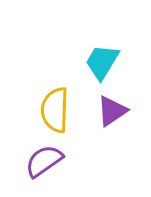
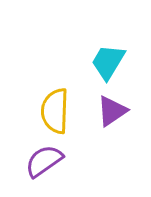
cyan trapezoid: moved 6 px right
yellow semicircle: moved 1 px down
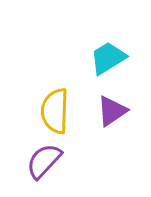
cyan trapezoid: moved 4 px up; rotated 27 degrees clockwise
purple semicircle: rotated 12 degrees counterclockwise
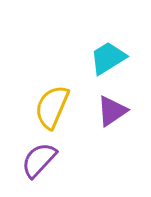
yellow semicircle: moved 3 px left, 4 px up; rotated 21 degrees clockwise
purple semicircle: moved 5 px left, 1 px up
